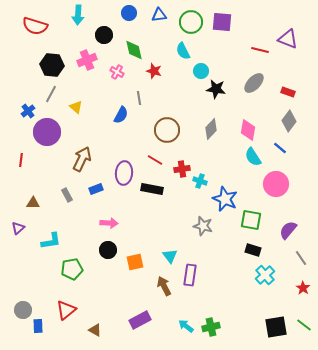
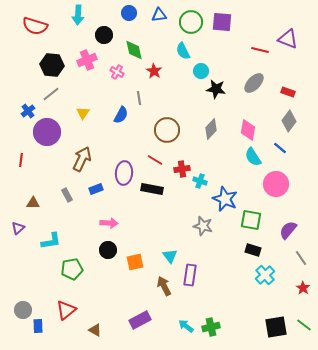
red star at (154, 71): rotated 14 degrees clockwise
gray line at (51, 94): rotated 24 degrees clockwise
yellow triangle at (76, 107): moved 7 px right, 6 px down; rotated 24 degrees clockwise
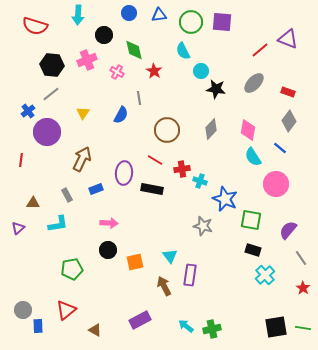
red line at (260, 50): rotated 54 degrees counterclockwise
cyan L-shape at (51, 241): moved 7 px right, 17 px up
green line at (304, 325): moved 1 px left, 3 px down; rotated 28 degrees counterclockwise
green cross at (211, 327): moved 1 px right, 2 px down
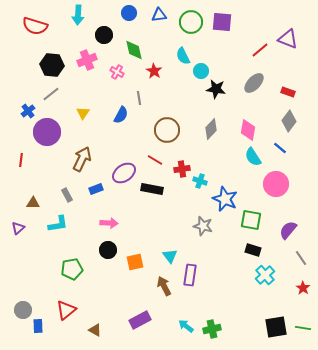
cyan semicircle at (183, 51): moved 5 px down
purple ellipse at (124, 173): rotated 50 degrees clockwise
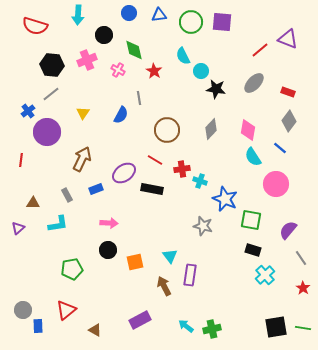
pink cross at (117, 72): moved 1 px right, 2 px up
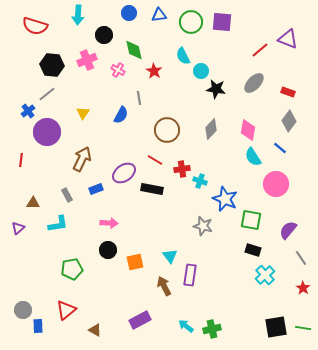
gray line at (51, 94): moved 4 px left
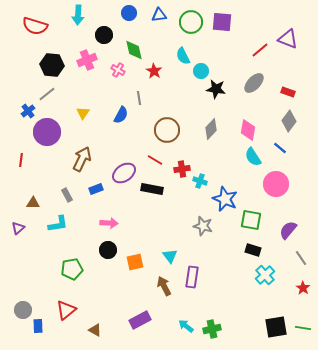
purple rectangle at (190, 275): moved 2 px right, 2 px down
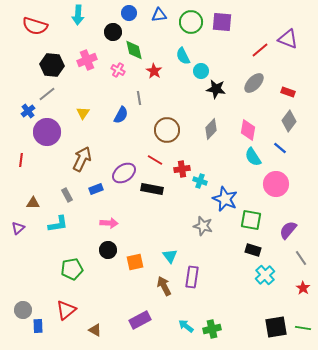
black circle at (104, 35): moved 9 px right, 3 px up
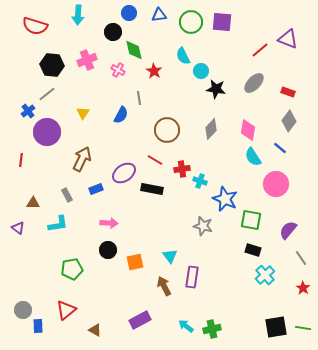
purple triangle at (18, 228): rotated 40 degrees counterclockwise
